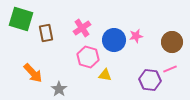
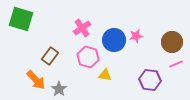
brown rectangle: moved 4 px right, 23 px down; rotated 48 degrees clockwise
pink line: moved 6 px right, 5 px up
orange arrow: moved 3 px right, 7 px down
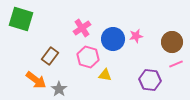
blue circle: moved 1 px left, 1 px up
orange arrow: rotated 10 degrees counterclockwise
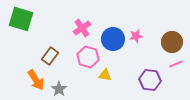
orange arrow: rotated 20 degrees clockwise
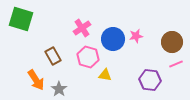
brown rectangle: moved 3 px right; rotated 66 degrees counterclockwise
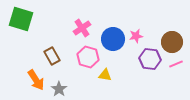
brown rectangle: moved 1 px left
purple hexagon: moved 21 px up
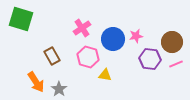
orange arrow: moved 2 px down
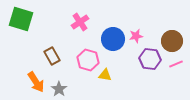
pink cross: moved 2 px left, 6 px up
brown circle: moved 1 px up
pink hexagon: moved 3 px down
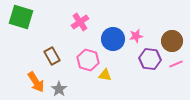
green square: moved 2 px up
